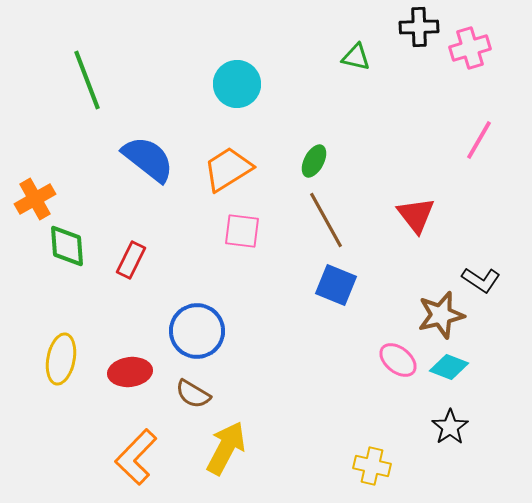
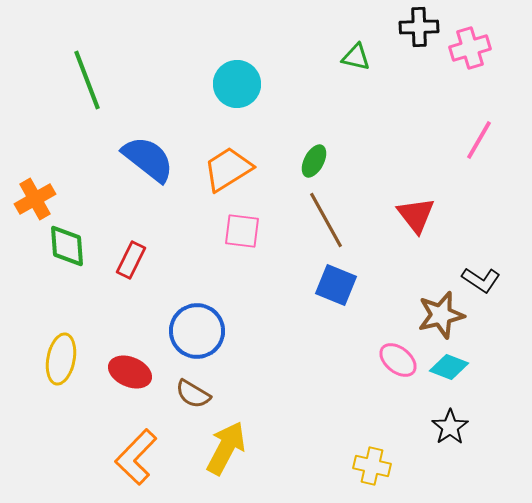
red ellipse: rotated 30 degrees clockwise
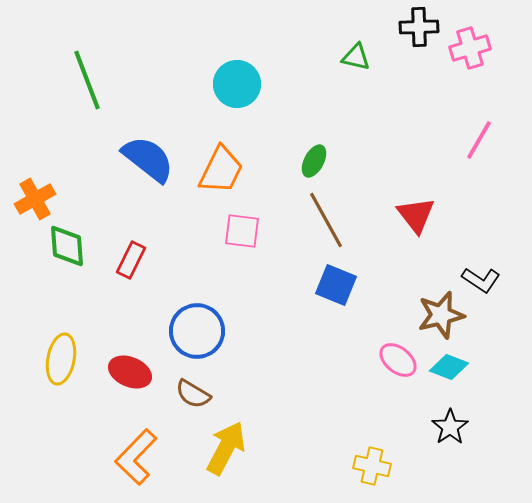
orange trapezoid: moved 7 px left, 1 px down; rotated 148 degrees clockwise
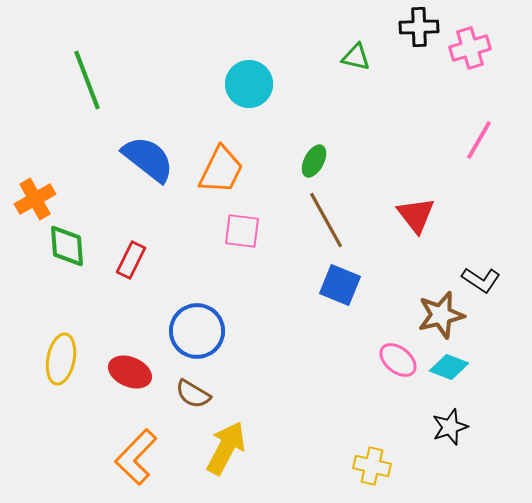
cyan circle: moved 12 px right
blue square: moved 4 px right
black star: rotated 15 degrees clockwise
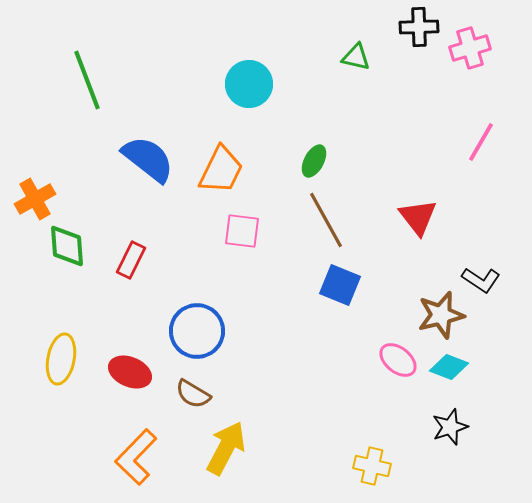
pink line: moved 2 px right, 2 px down
red triangle: moved 2 px right, 2 px down
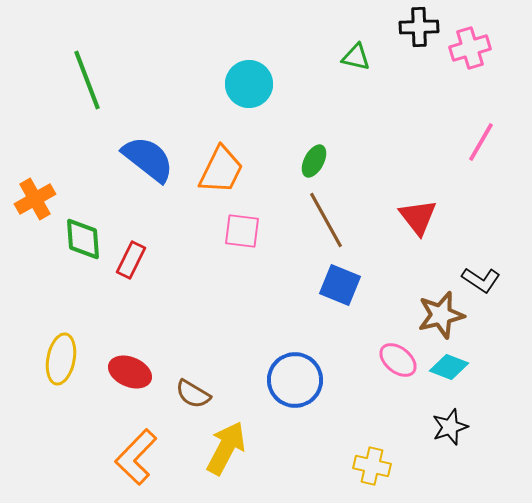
green diamond: moved 16 px right, 7 px up
blue circle: moved 98 px right, 49 px down
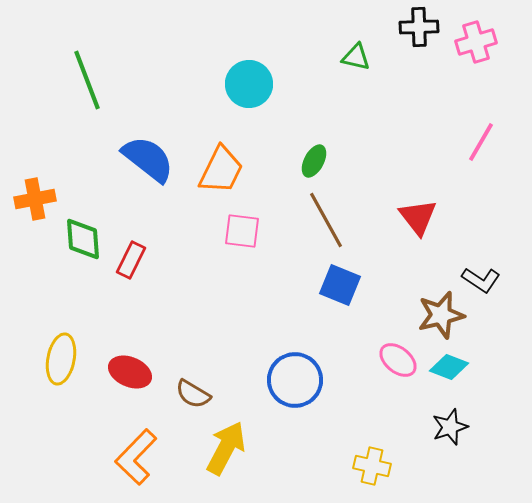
pink cross: moved 6 px right, 6 px up
orange cross: rotated 18 degrees clockwise
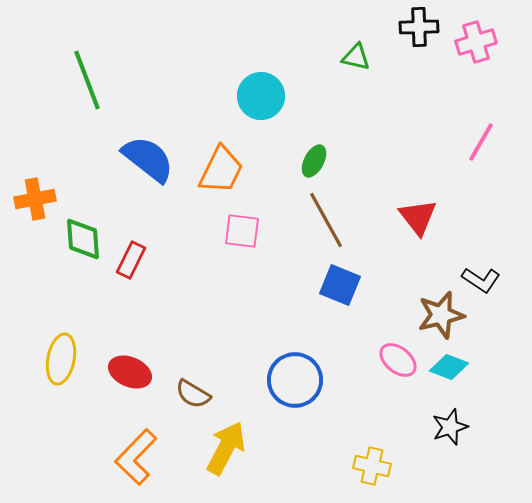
cyan circle: moved 12 px right, 12 px down
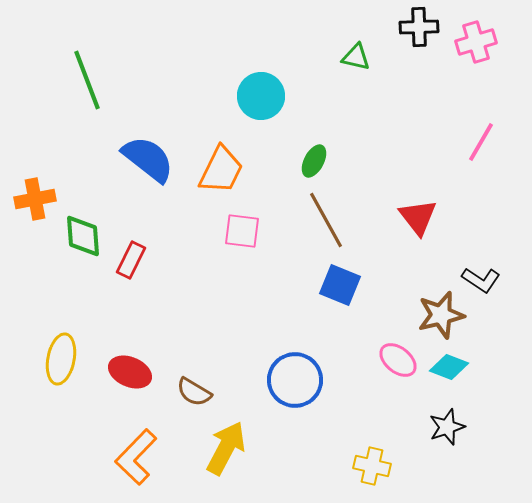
green diamond: moved 3 px up
brown semicircle: moved 1 px right, 2 px up
black star: moved 3 px left
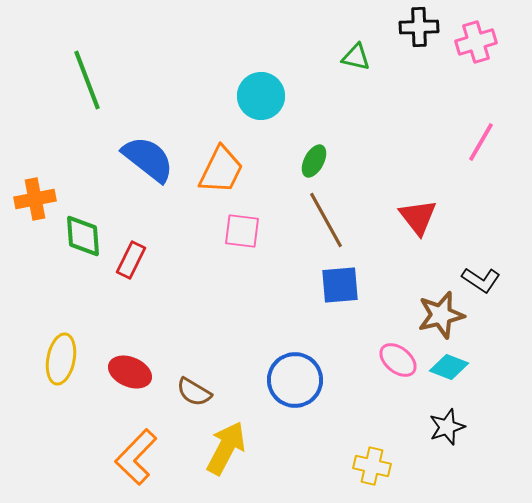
blue square: rotated 27 degrees counterclockwise
